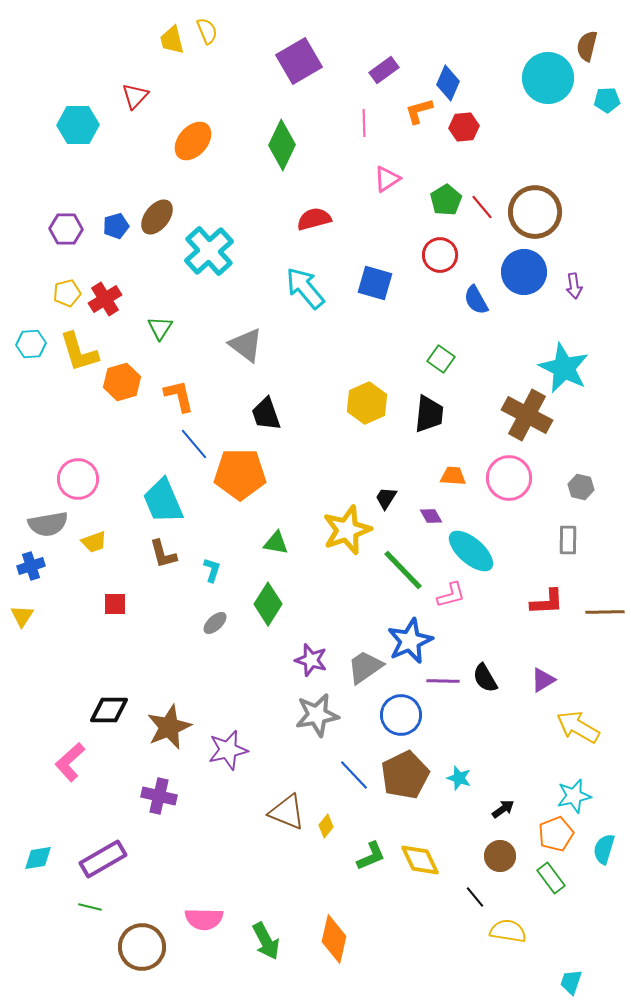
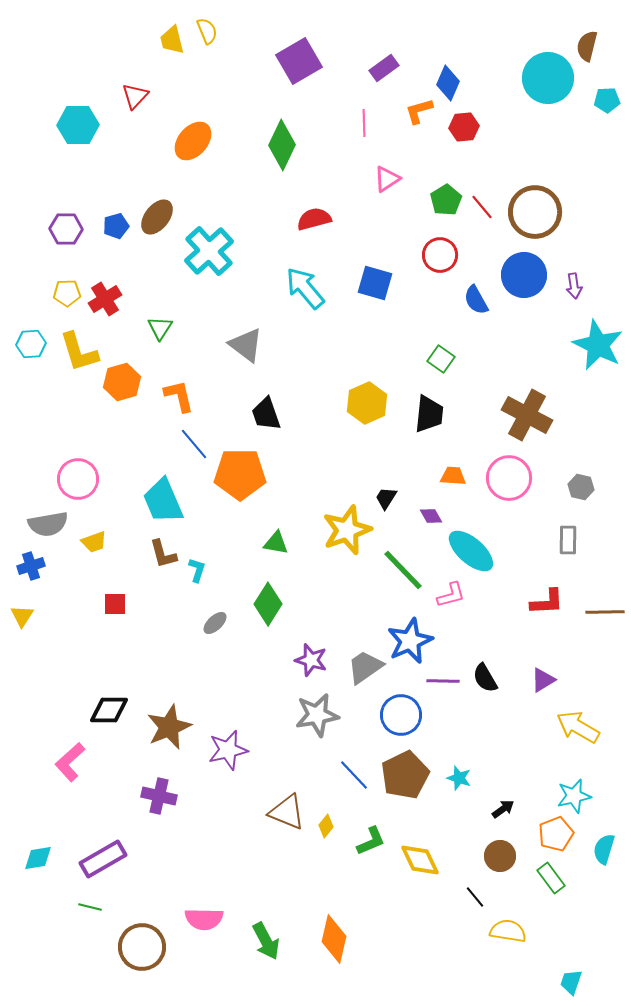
purple rectangle at (384, 70): moved 2 px up
blue circle at (524, 272): moved 3 px down
yellow pentagon at (67, 293): rotated 12 degrees clockwise
cyan star at (564, 368): moved 34 px right, 23 px up
cyan L-shape at (212, 570): moved 15 px left
green L-shape at (371, 856): moved 15 px up
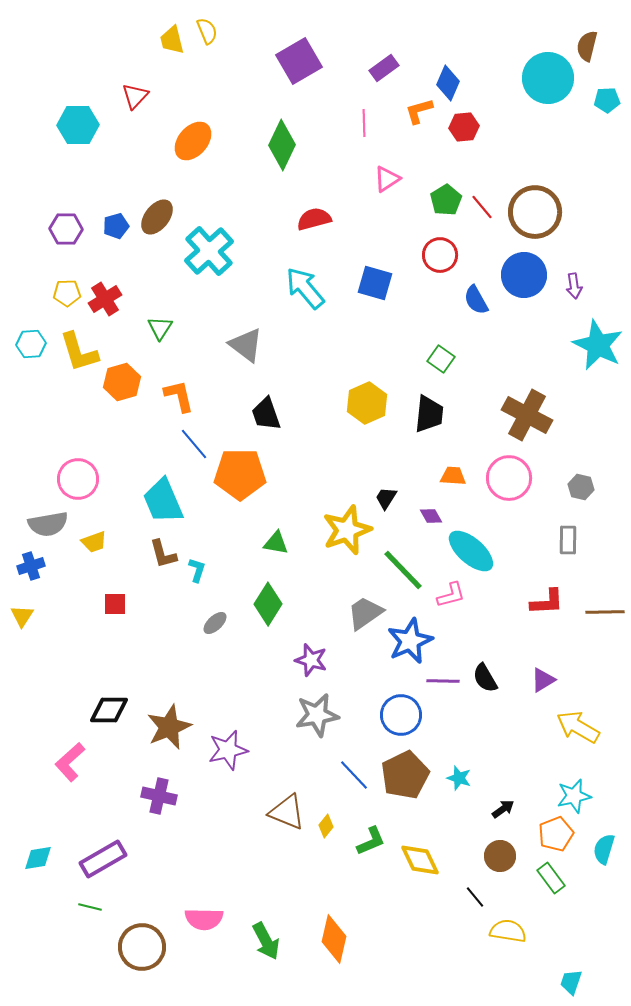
gray trapezoid at (365, 667): moved 54 px up
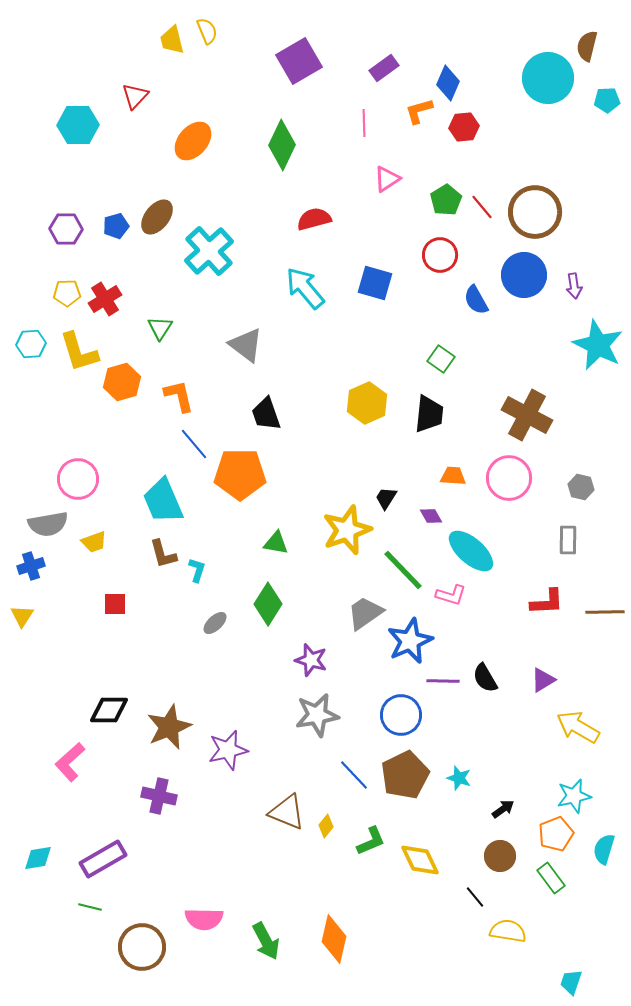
pink L-shape at (451, 595): rotated 32 degrees clockwise
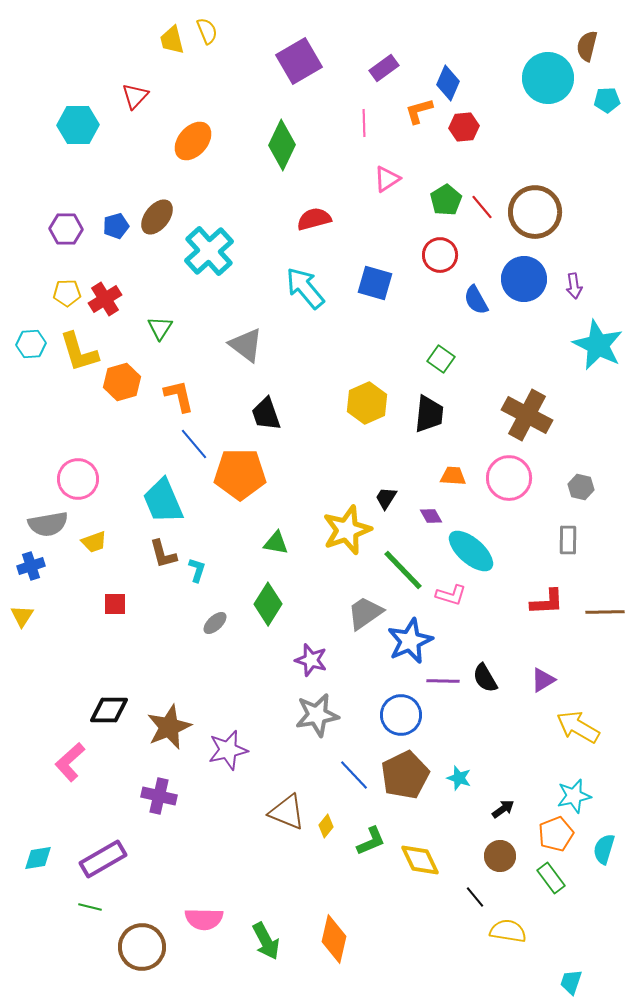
blue circle at (524, 275): moved 4 px down
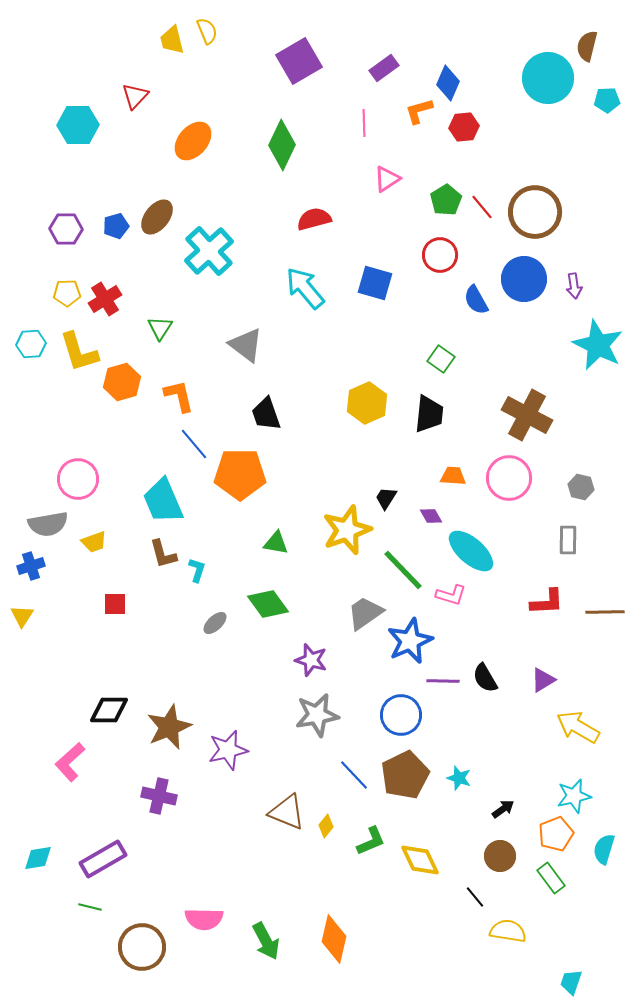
green diamond at (268, 604): rotated 69 degrees counterclockwise
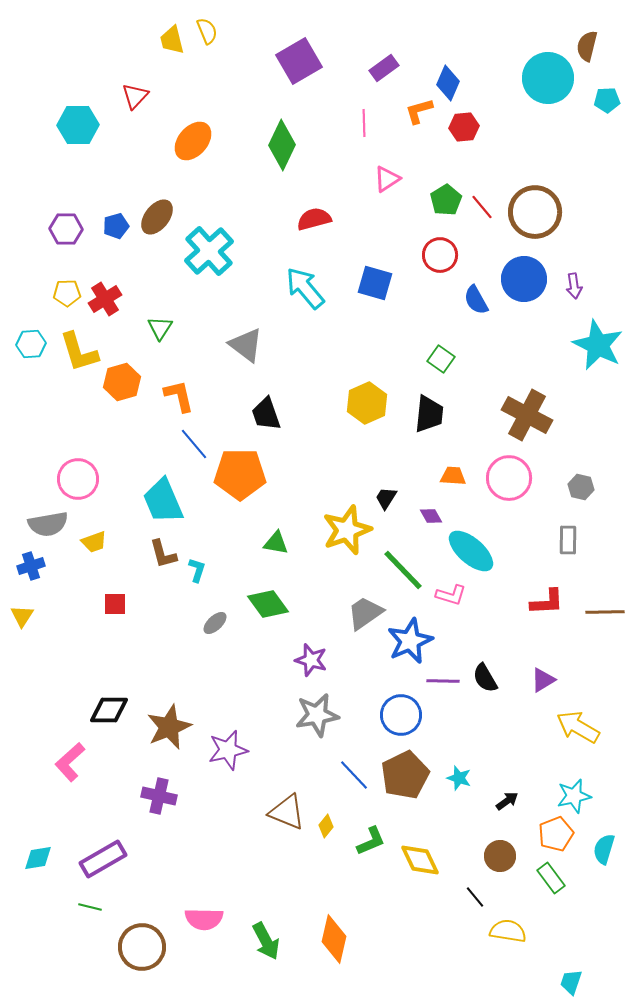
black arrow at (503, 809): moved 4 px right, 8 px up
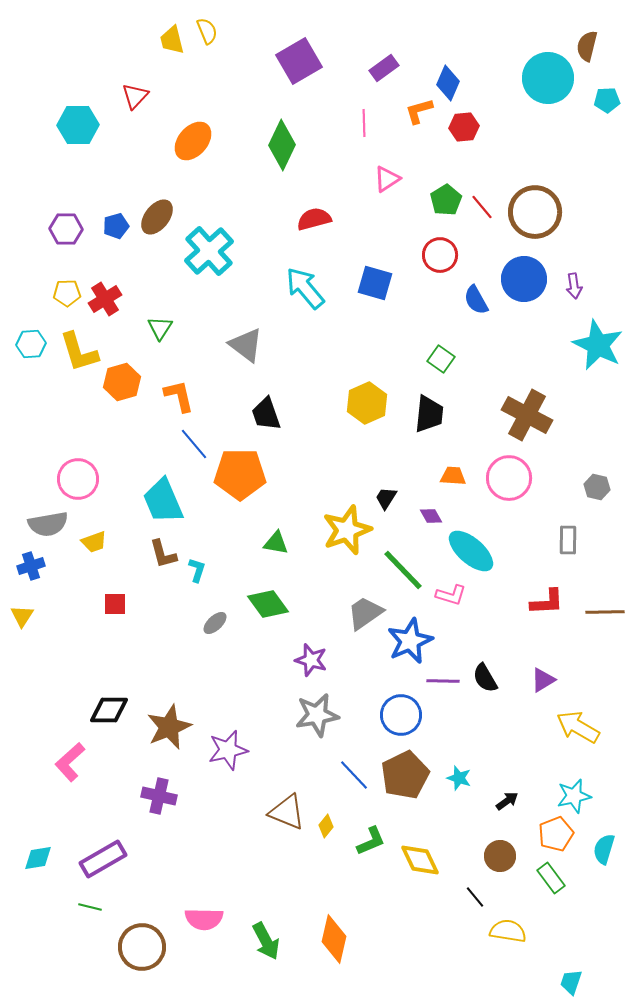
gray hexagon at (581, 487): moved 16 px right
